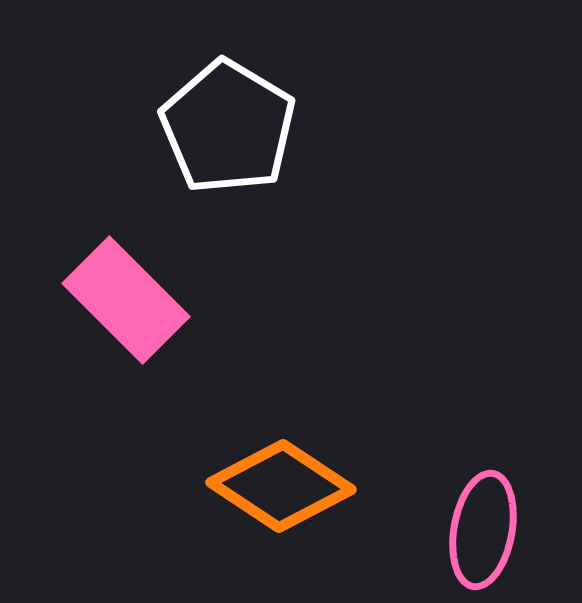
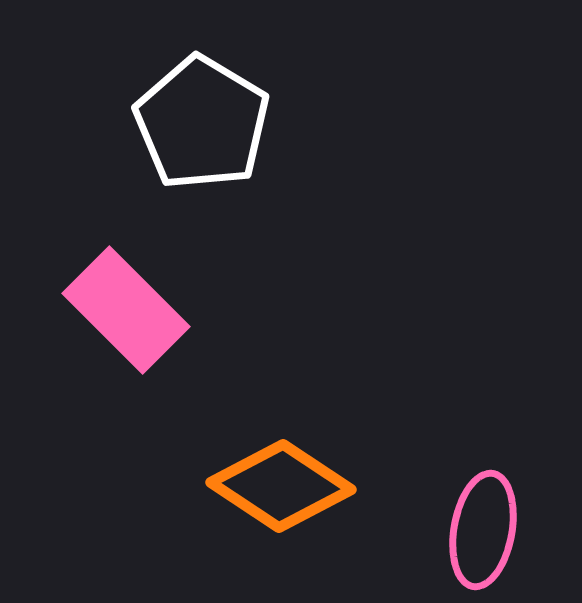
white pentagon: moved 26 px left, 4 px up
pink rectangle: moved 10 px down
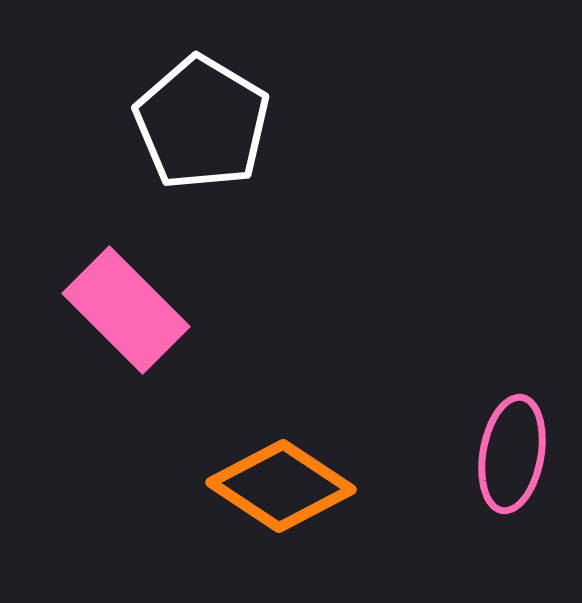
pink ellipse: moved 29 px right, 76 px up
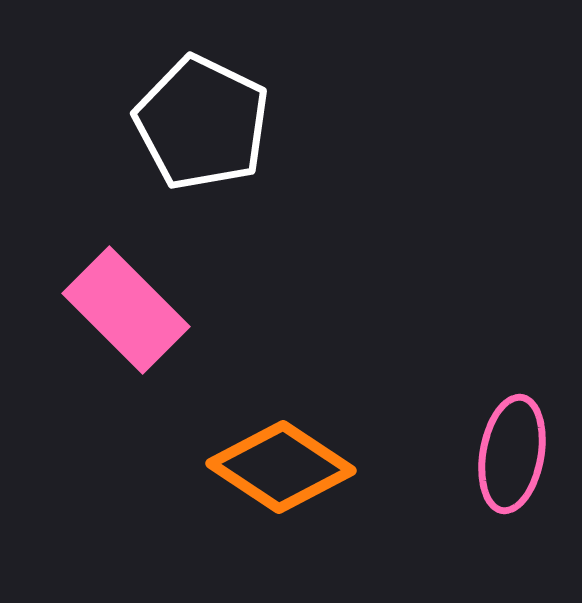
white pentagon: rotated 5 degrees counterclockwise
orange diamond: moved 19 px up
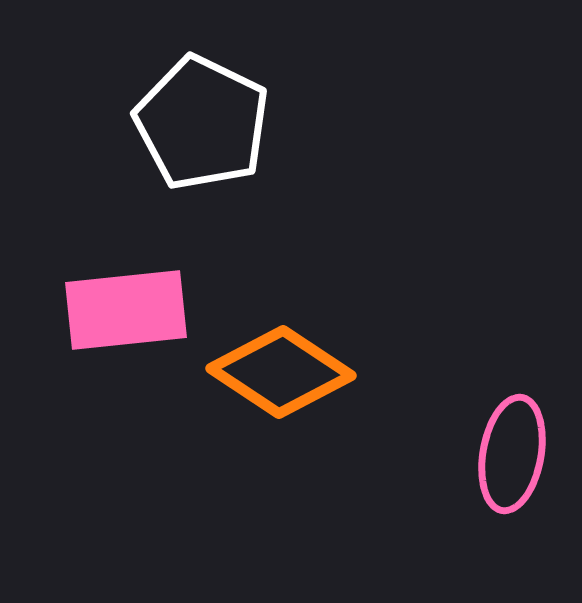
pink rectangle: rotated 51 degrees counterclockwise
orange diamond: moved 95 px up
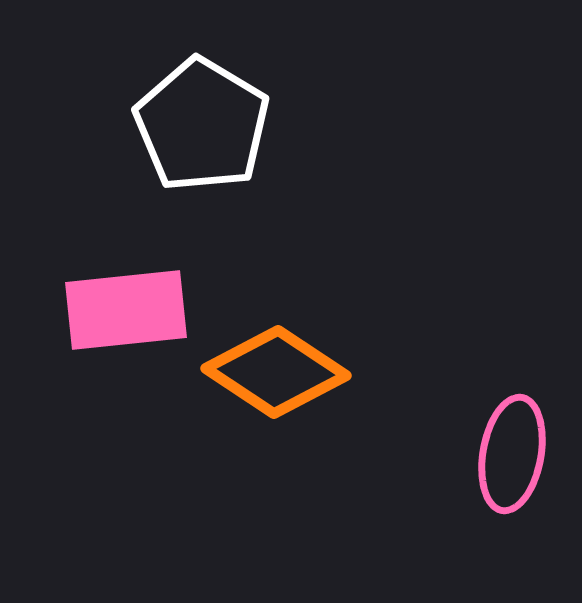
white pentagon: moved 2 px down; rotated 5 degrees clockwise
orange diamond: moved 5 px left
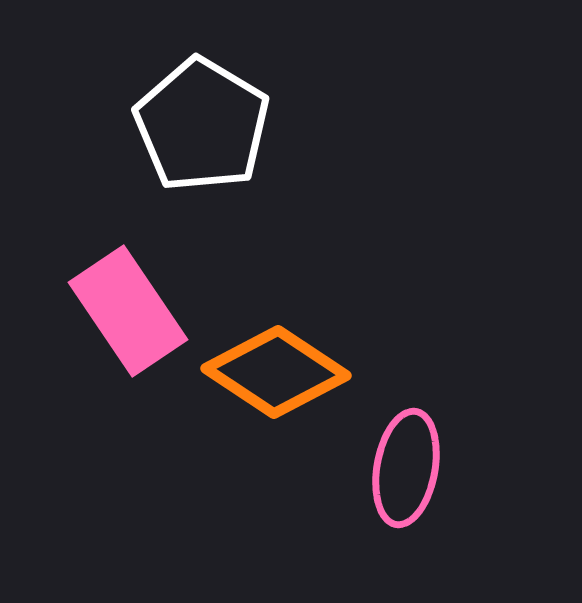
pink rectangle: moved 2 px right, 1 px down; rotated 62 degrees clockwise
pink ellipse: moved 106 px left, 14 px down
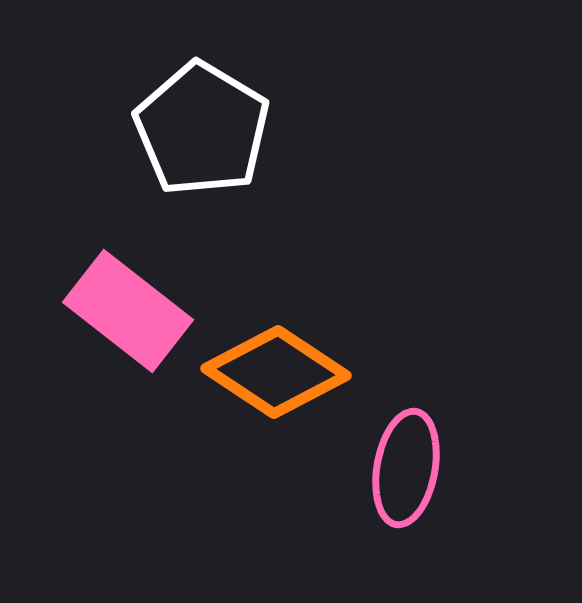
white pentagon: moved 4 px down
pink rectangle: rotated 18 degrees counterclockwise
